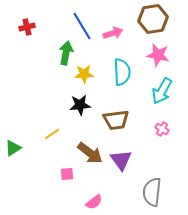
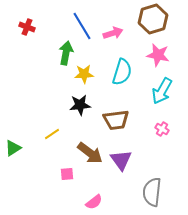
brown hexagon: rotated 8 degrees counterclockwise
red cross: rotated 35 degrees clockwise
cyan semicircle: rotated 20 degrees clockwise
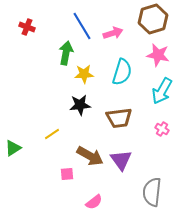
brown trapezoid: moved 3 px right, 2 px up
brown arrow: moved 3 px down; rotated 8 degrees counterclockwise
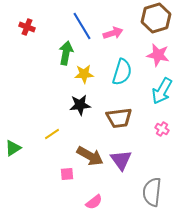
brown hexagon: moved 3 px right, 1 px up
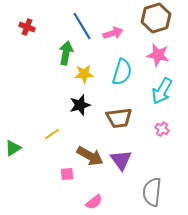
black star: rotated 10 degrees counterclockwise
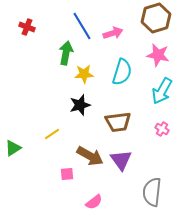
brown trapezoid: moved 1 px left, 4 px down
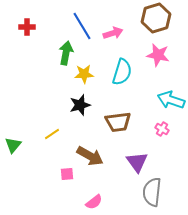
red cross: rotated 21 degrees counterclockwise
cyan arrow: moved 9 px right, 9 px down; rotated 80 degrees clockwise
green triangle: moved 3 px up; rotated 18 degrees counterclockwise
purple triangle: moved 16 px right, 2 px down
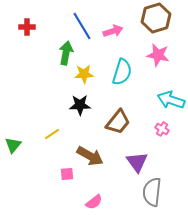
pink arrow: moved 2 px up
black star: rotated 15 degrees clockwise
brown trapezoid: rotated 44 degrees counterclockwise
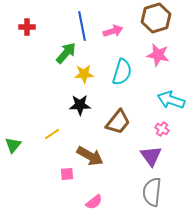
blue line: rotated 20 degrees clockwise
green arrow: rotated 30 degrees clockwise
purple triangle: moved 14 px right, 6 px up
